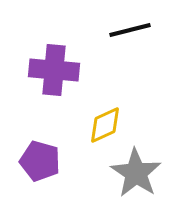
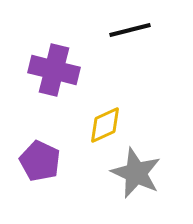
purple cross: rotated 9 degrees clockwise
purple pentagon: rotated 9 degrees clockwise
gray star: rotated 9 degrees counterclockwise
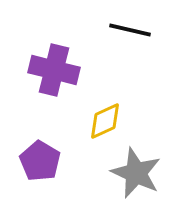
black line: rotated 27 degrees clockwise
yellow diamond: moved 4 px up
purple pentagon: rotated 6 degrees clockwise
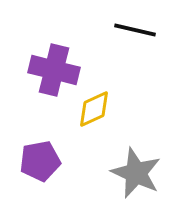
black line: moved 5 px right
yellow diamond: moved 11 px left, 12 px up
purple pentagon: rotated 30 degrees clockwise
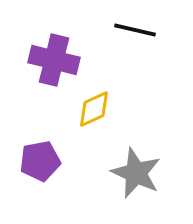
purple cross: moved 10 px up
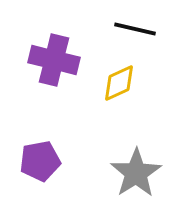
black line: moved 1 px up
yellow diamond: moved 25 px right, 26 px up
gray star: rotated 15 degrees clockwise
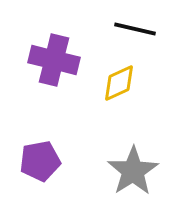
gray star: moved 3 px left, 2 px up
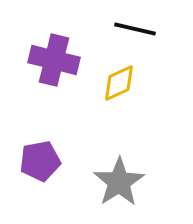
gray star: moved 14 px left, 11 px down
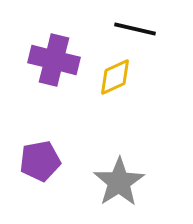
yellow diamond: moved 4 px left, 6 px up
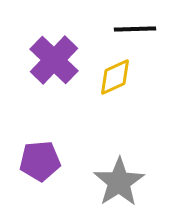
black line: rotated 15 degrees counterclockwise
purple cross: rotated 30 degrees clockwise
purple pentagon: rotated 6 degrees clockwise
